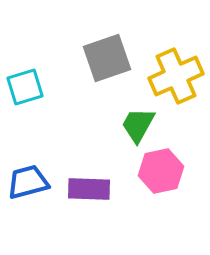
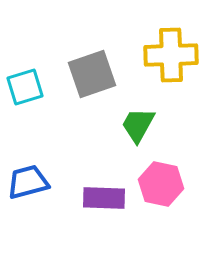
gray square: moved 15 px left, 16 px down
yellow cross: moved 5 px left, 21 px up; rotated 22 degrees clockwise
pink hexagon: moved 13 px down; rotated 24 degrees clockwise
purple rectangle: moved 15 px right, 9 px down
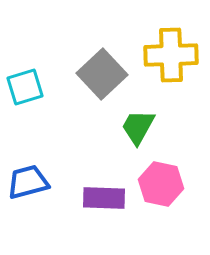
gray square: moved 10 px right; rotated 24 degrees counterclockwise
green trapezoid: moved 2 px down
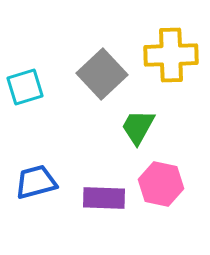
blue trapezoid: moved 8 px right
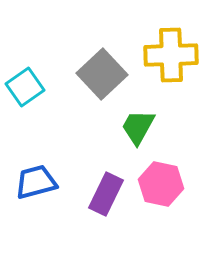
cyan square: rotated 18 degrees counterclockwise
purple rectangle: moved 2 px right, 4 px up; rotated 66 degrees counterclockwise
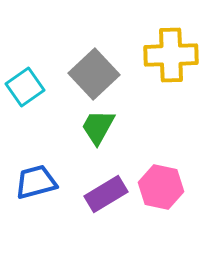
gray square: moved 8 px left
green trapezoid: moved 40 px left
pink hexagon: moved 3 px down
purple rectangle: rotated 33 degrees clockwise
